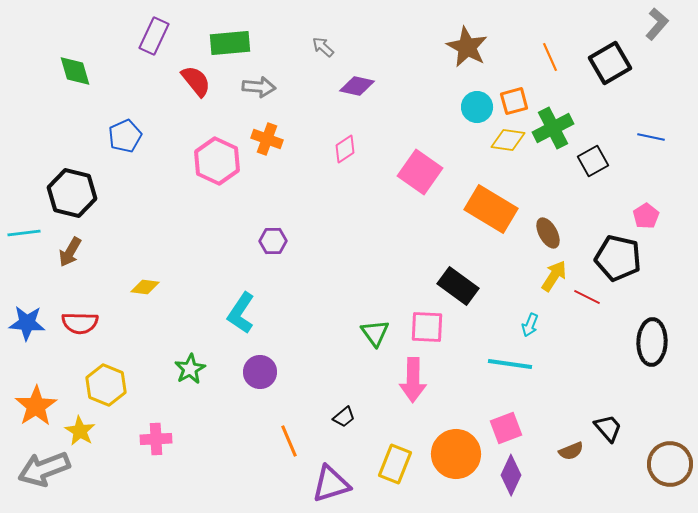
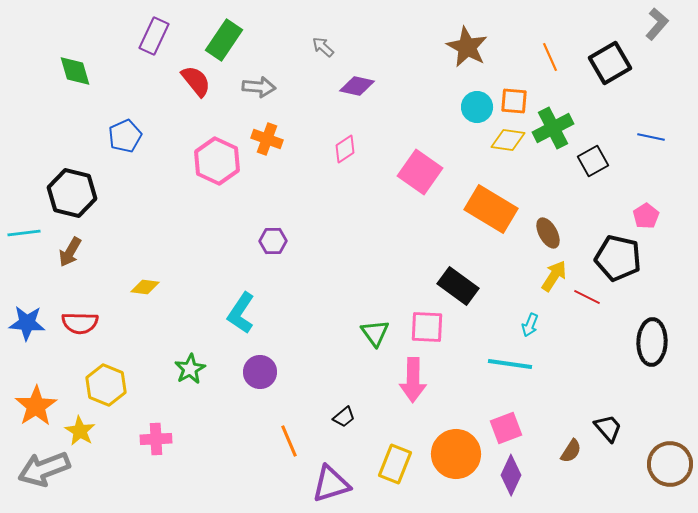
green rectangle at (230, 43): moved 6 px left, 3 px up; rotated 51 degrees counterclockwise
orange square at (514, 101): rotated 20 degrees clockwise
brown semicircle at (571, 451): rotated 35 degrees counterclockwise
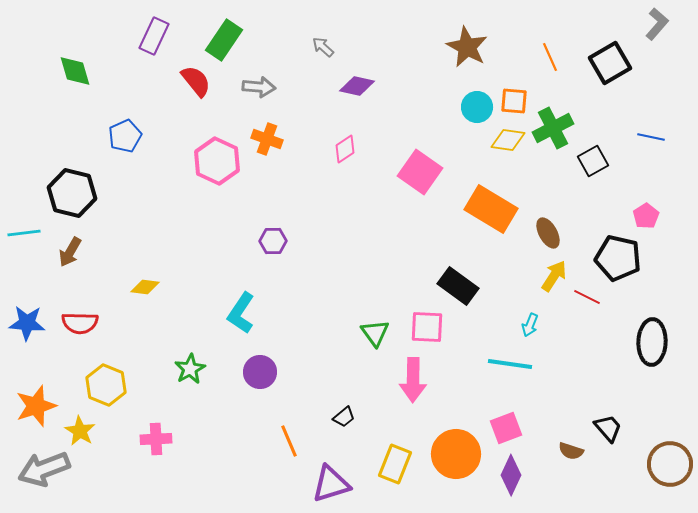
orange star at (36, 406): rotated 15 degrees clockwise
brown semicircle at (571, 451): rotated 75 degrees clockwise
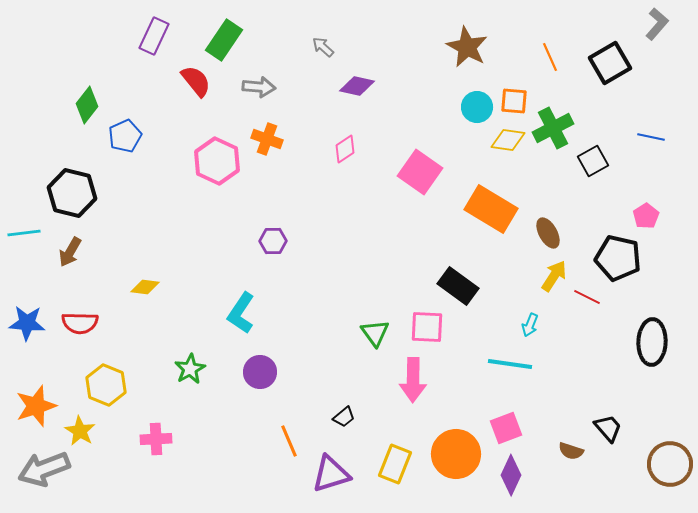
green diamond at (75, 71): moved 12 px right, 34 px down; rotated 54 degrees clockwise
purple triangle at (331, 484): moved 10 px up
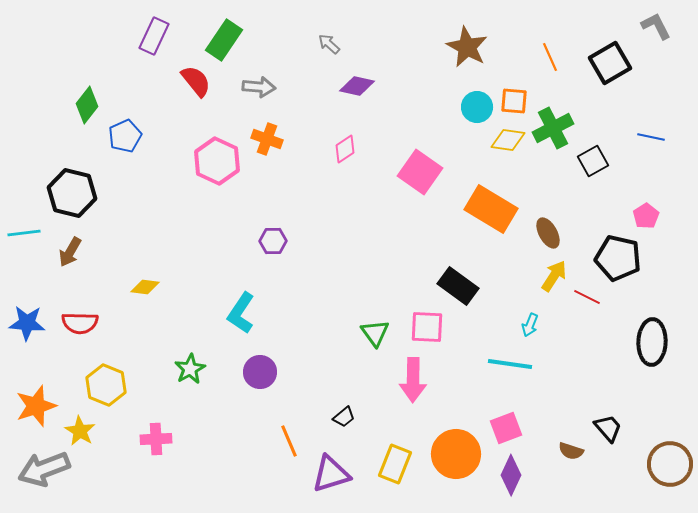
gray L-shape at (657, 24): moved 1 px left, 2 px down; rotated 68 degrees counterclockwise
gray arrow at (323, 47): moved 6 px right, 3 px up
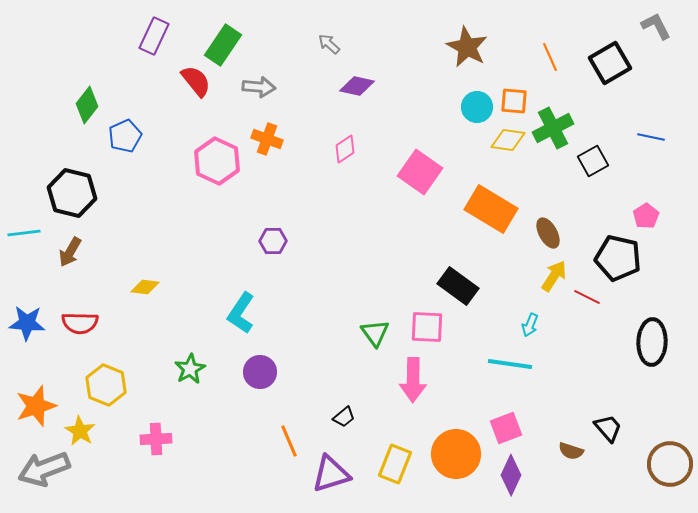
green rectangle at (224, 40): moved 1 px left, 5 px down
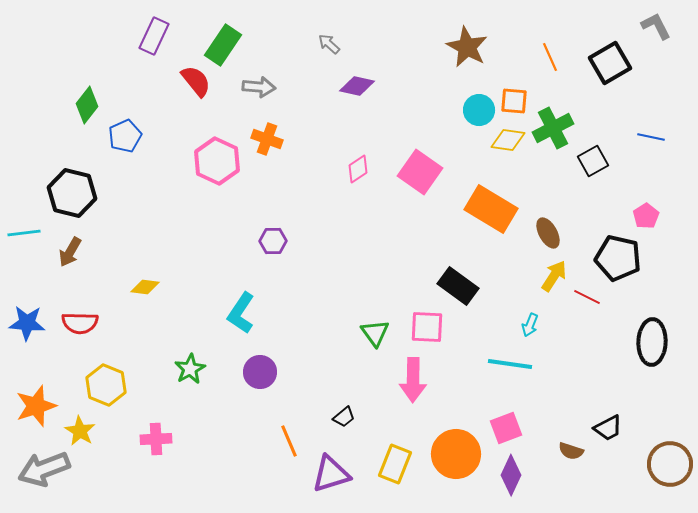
cyan circle at (477, 107): moved 2 px right, 3 px down
pink diamond at (345, 149): moved 13 px right, 20 px down
black trapezoid at (608, 428): rotated 104 degrees clockwise
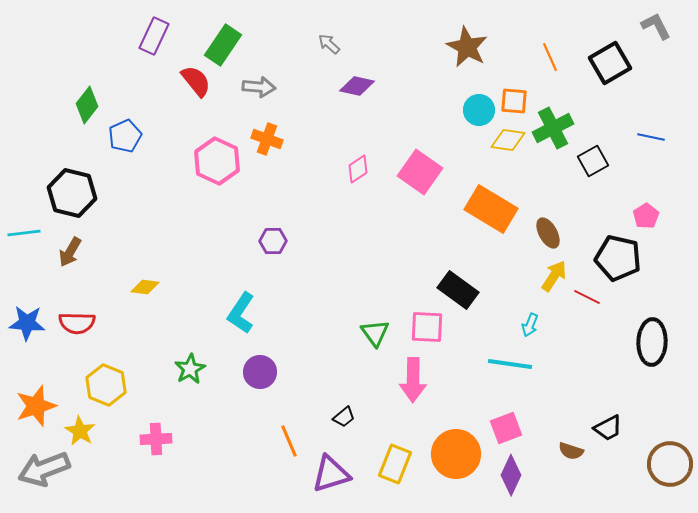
black rectangle at (458, 286): moved 4 px down
red semicircle at (80, 323): moved 3 px left
